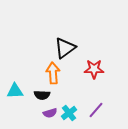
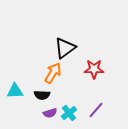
orange arrow: rotated 35 degrees clockwise
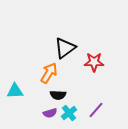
red star: moved 7 px up
orange arrow: moved 4 px left
black semicircle: moved 16 px right
